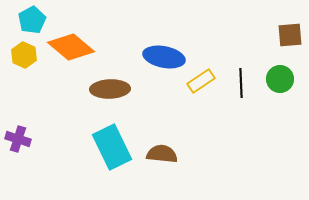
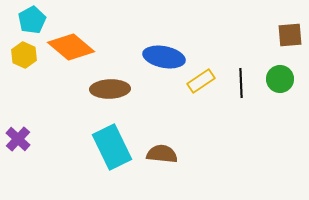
purple cross: rotated 25 degrees clockwise
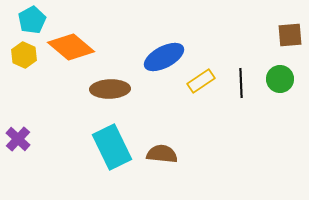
blue ellipse: rotated 39 degrees counterclockwise
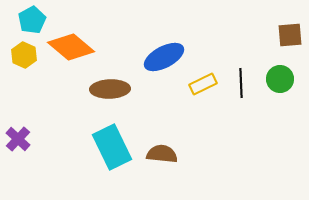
yellow rectangle: moved 2 px right, 3 px down; rotated 8 degrees clockwise
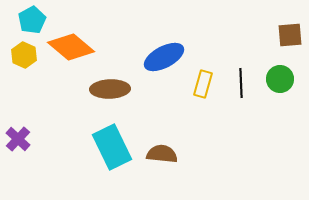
yellow rectangle: rotated 48 degrees counterclockwise
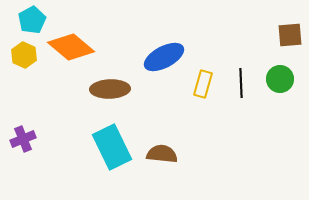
purple cross: moved 5 px right; rotated 25 degrees clockwise
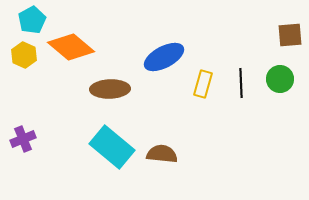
cyan rectangle: rotated 24 degrees counterclockwise
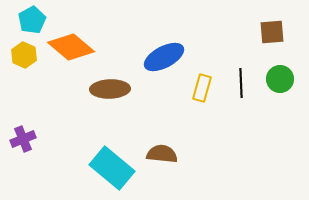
brown square: moved 18 px left, 3 px up
yellow rectangle: moved 1 px left, 4 px down
cyan rectangle: moved 21 px down
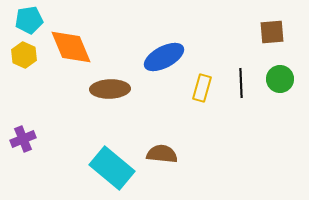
cyan pentagon: moved 3 px left; rotated 20 degrees clockwise
orange diamond: rotated 27 degrees clockwise
